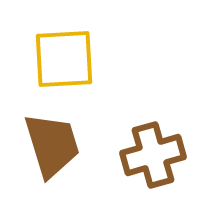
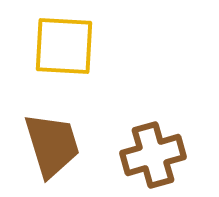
yellow square: moved 13 px up; rotated 6 degrees clockwise
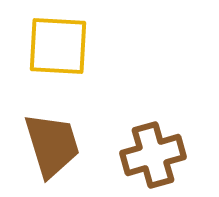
yellow square: moved 6 px left
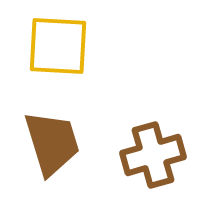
brown trapezoid: moved 2 px up
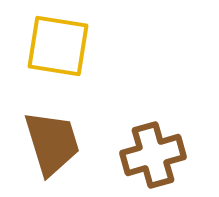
yellow square: rotated 6 degrees clockwise
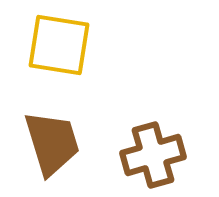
yellow square: moved 1 px right, 1 px up
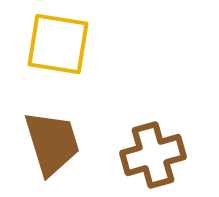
yellow square: moved 1 px left, 1 px up
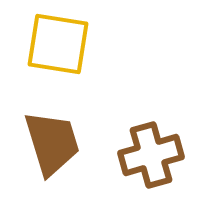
brown cross: moved 2 px left
